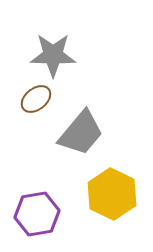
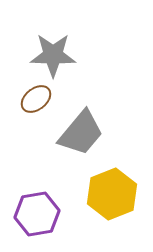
yellow hexagon: rotated 12 degrees clockwise
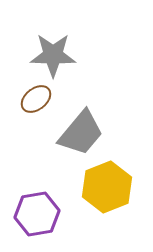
yellow hexagon: moved 5 px left, 7 px up
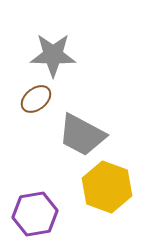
gray trapezoid: moved 1 px right, 2 px down; rotated 78 degrees clockwise
yellow hexagon: rotated 18 degrees counterclockwise
purple hexagon: moved 2 px left
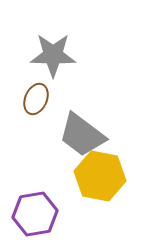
brown ellipse: rotated 28 degrees counterclockwise
gray trapezoid: rotated 9 degrees clockwise
yellow hexagon: moved 7 px left, 11 px up; rotated 9 degrees counterclockwise
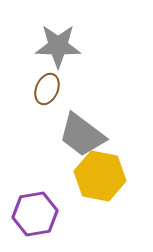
gray star: moved 5 px right, 9 px up
brown ellipse: moved 11 px right, 10 px up
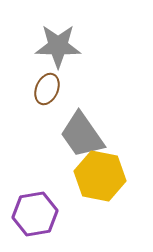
gray trapezoid: rotated 18 degrees clockwise
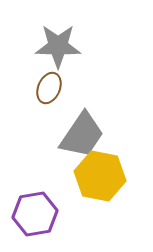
brown ellipse: moved 2 px right, 1 px up
gray trapezoid: rotated 111 degrees counterclockwise
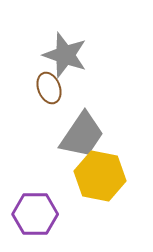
gray star: moved 7 px right, 9 px down; rotated 18 degrees clockwise
brown ellipse: rotated 44 degrees counterclockwise
purple hexagon: rotated 9 degrees clockwise
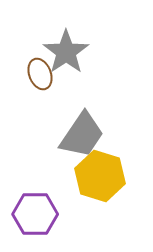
gray star: moved 1 px right, 3 px up; rotated 18 degrees clockwise
brown ellipse: moved 9 px left, 14 px up
yellow hexagon: rotated 6 degrees clockwise
